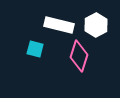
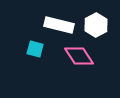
pink diamond: rotated 52 degrees counterclockwise
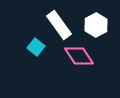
white rectangle: rotated 40 degrees clockwise
cyan square: moved 1 px right, 2 px up; rotated 24 degrees clockwise
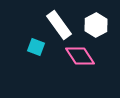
cyan square: rotated 18 degrees counterclockwise
pink diamond: moved 1 px right
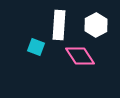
white rectangle: rotated 40 degrees clockwise
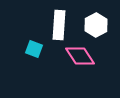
cyan square: moved 2 px left, 2 px down
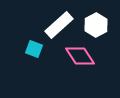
white rectangle: rotated 44 degrees clockwise
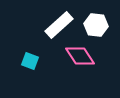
white hexagon: rotated 25 degrees counterclockwise
cyan square: moved 4 px left, 12 px down
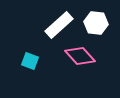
white hexagon: moved 2 px up
pink diamond: rotated 8 degrees counterclockwise
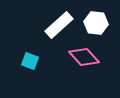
pink diamond: moved 4 px right, 1 px down
